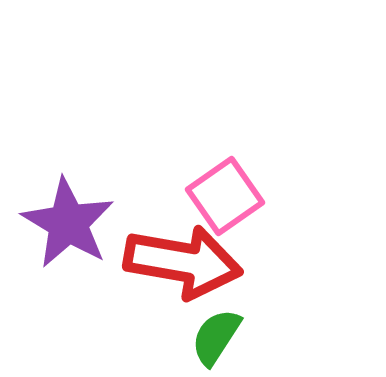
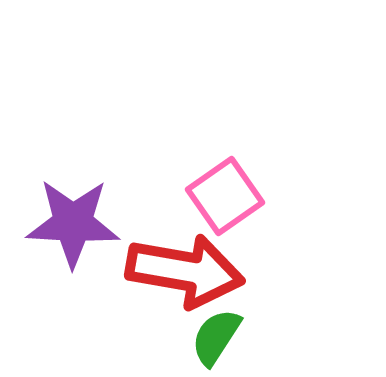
purple star: moved 5 px right; rotated 28 degrees counterclockwise
red arrow: moved 2 px right, 9 px down
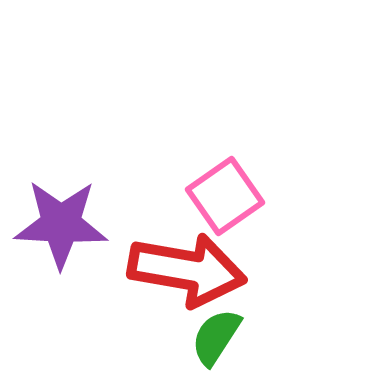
purple star: moved 12 px left, 1 px down
red arrow: moved 2 px right, 1 px up
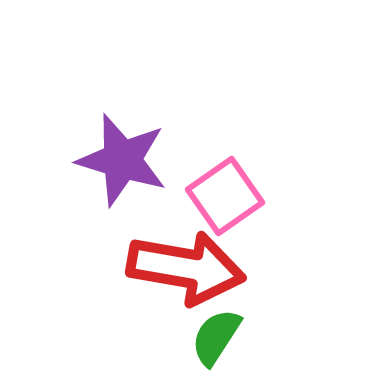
purple star: moved 61 px right, 64 px up; rotated 14 degrees clockwise
red arrow: moved 1 px left, 2 px up
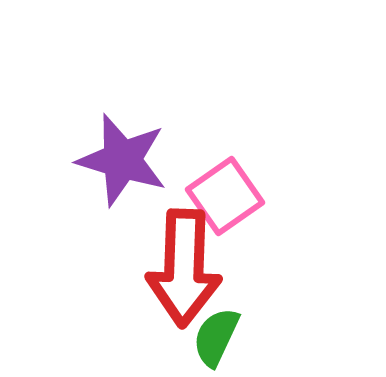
red arrow: moved 2 px left; rotated 82 degrees clockwise
green semicircle: rotated 8 degrees counterclockwise
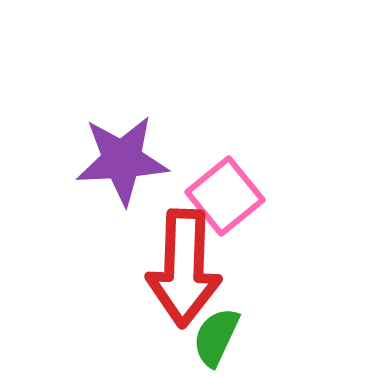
purple star: rotated 20 degrees counterclockwise
pink square: rotated 4 degrees counterclockwise
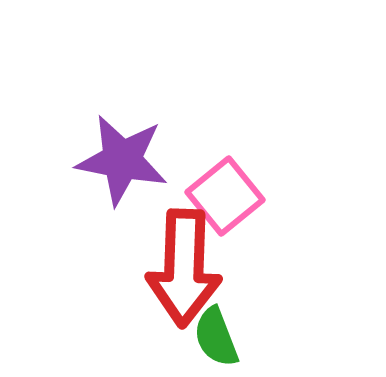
purple star: rotated 14 degrees clockwise
green semicircle: rotated 46 degrees counterclockwise
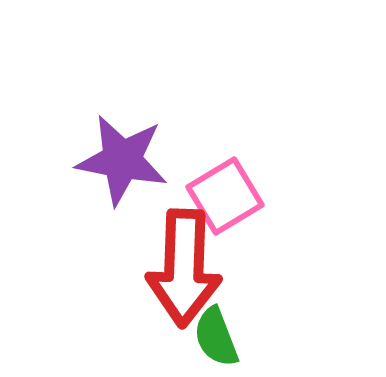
pink square: rotated 8 degrees clockwise
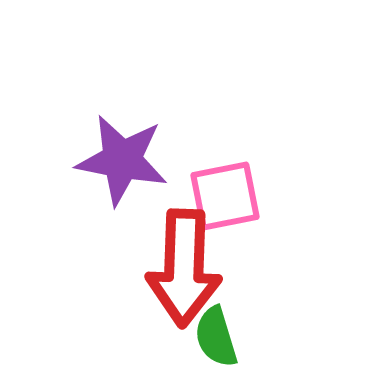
pink square: rotated 20 degrees clockwise
green semicircle: rotated 4 degrees clockwise
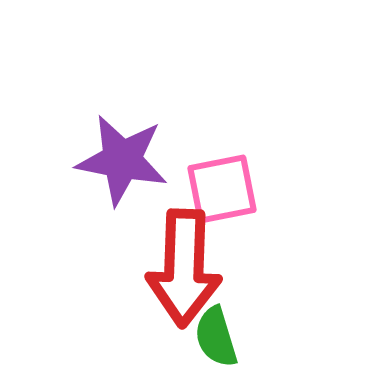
pink square: moved 3 px left, 7 px up
